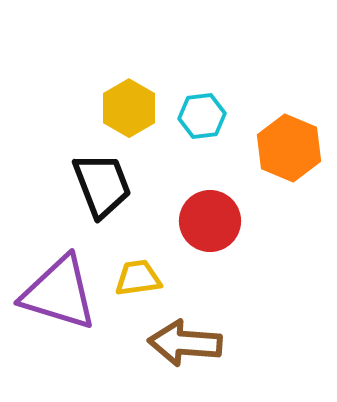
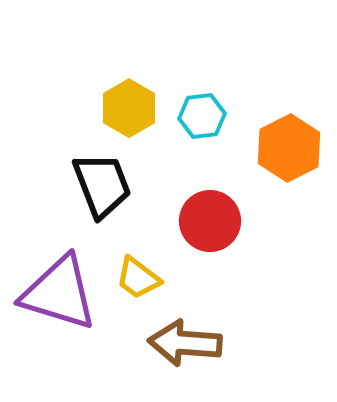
orange hexagon: rotated 10 degrees clockwise
yellow trapezoid: rotated 135 degrees counterclockwise
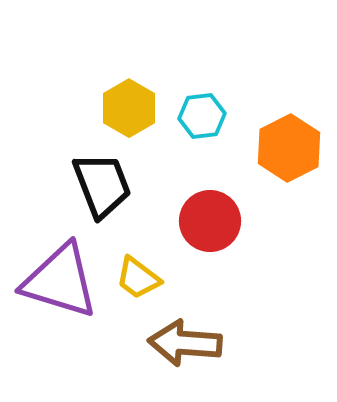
purple triangle: moved 1 px right, 12 px up
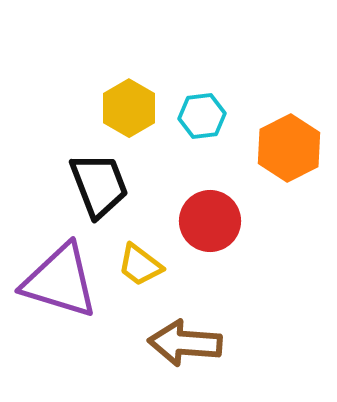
black trapezoid: moved 3 px left
yellow trapezoid: moved 2 px right, 13 px up
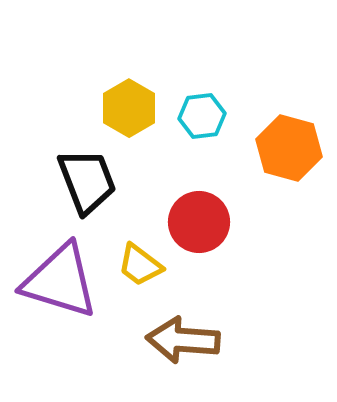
orange hexagon: rotated 18 degrees counterclockwise
black trapezoid: moved 12 px left, 4 px up
red circle: moved 11 px left, 1 px down
brown arrow: moved 2 px left, 3 px up
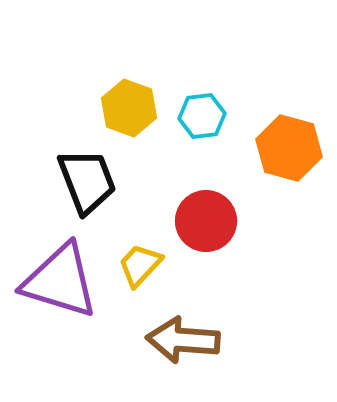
yellow hexagon: rotated 10 degrees counterclockwise
red circle: moved 7 px right, 1 px up
yellow trapezoid: rotated 96 degrees clockwise
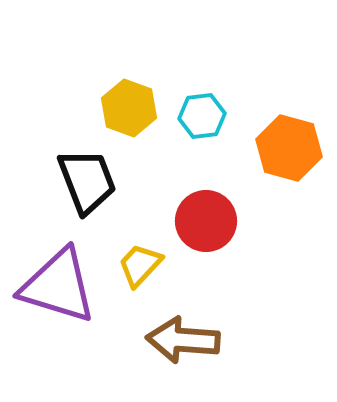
purple triangle: moved 2 px left, 5 px down
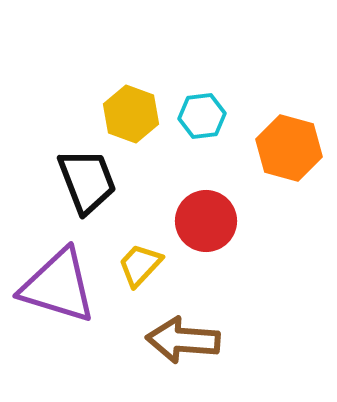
yellow hexagon: moved 2 px right, 6 px down
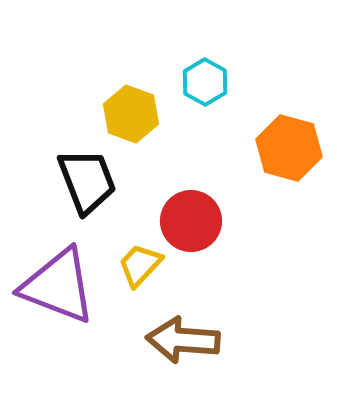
cyan hexagon: moved 3 px right, 34 px up; rotated 24 degrees counterclockwise
red circle: moved 15 px left
purple triangle: rotated 4 degrees clockwise
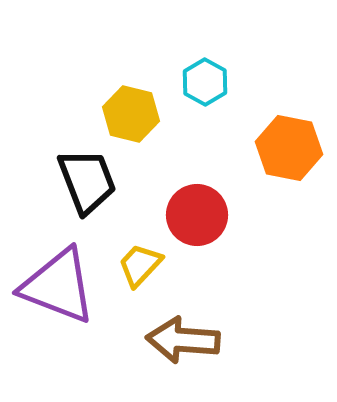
yellow hexagon: rotated 6 degrees counterclockwise
orange hexagon: rotated 4 degrees counterclockwise
red circle: moved 6 px right, 6 px up
